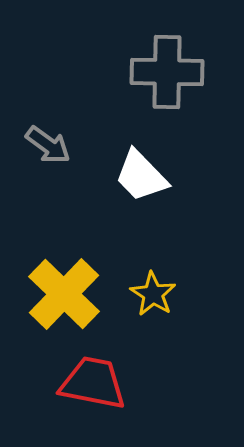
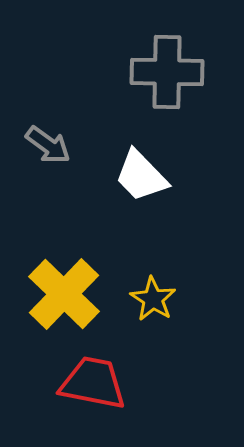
yellow star: moved 5 px down
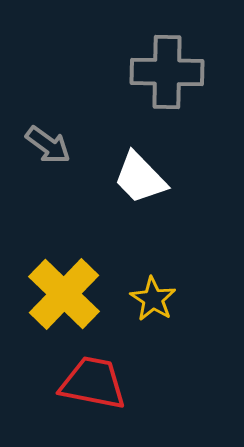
white trapezoid: moved 1 px left, 2 px down
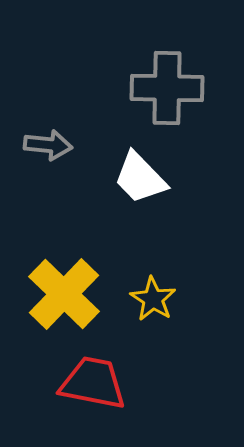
gray cross: moved 16 px down
gray arrow: rotated 30 degrees counterclockwise
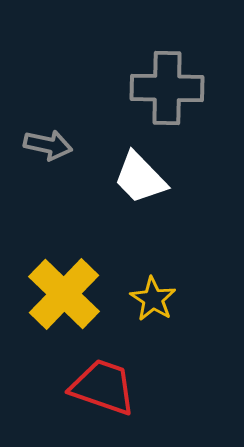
gray arrow: rotated 6 degrees clockwise
red trapezoid: moved 10 px right, 4 px down; rotated 8 degrees clockwise
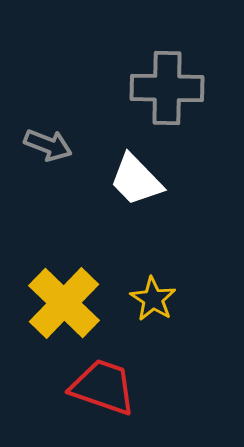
gray arrow: rotated 9 degrees clockwise
white trapezoid: moved 4 px left, 2 px down
yellow cross: moved 9 px down
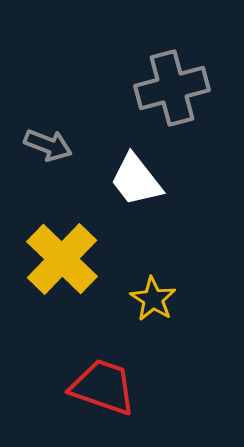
gray cross: moved 5 px right; rotated 16 degrees counterclockwise
white trapezoid: rotated 6 degrees clockwise
yellow cross: moved 2 px left, 44 px up
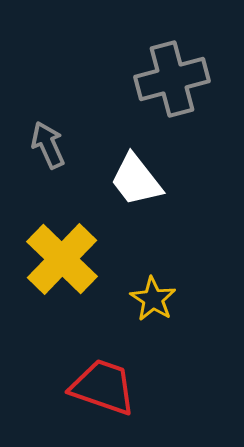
gray cross: moved 9 px up
gray arrow: rotated 135 degrees counterclockwise
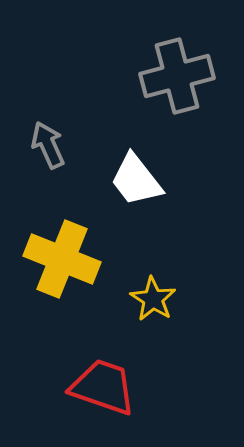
gray cross: moved 5 px right, 3 px up
yellow cross: rotated 22 degrees counterclockwise
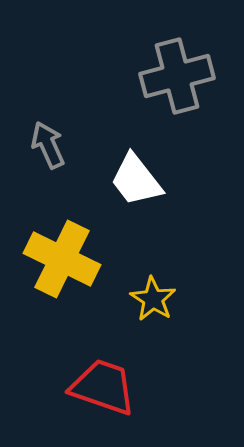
yellow cross: rotated 4 degrees clockwise
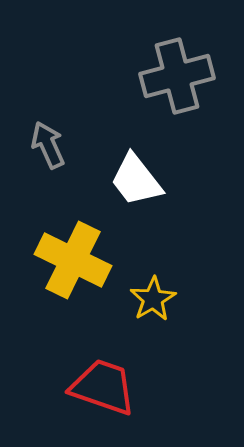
yellow cross: moved 11 px right, 1 px down
yellow star: rotated 9 degrees clockwise
